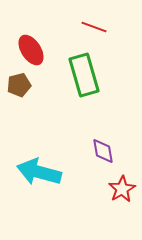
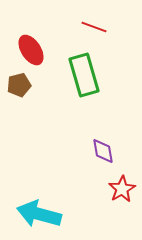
cyan arrow: moved 42 px down
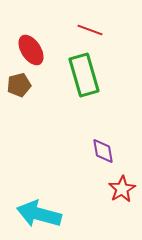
red line: moved 4 px left, 3 px down
